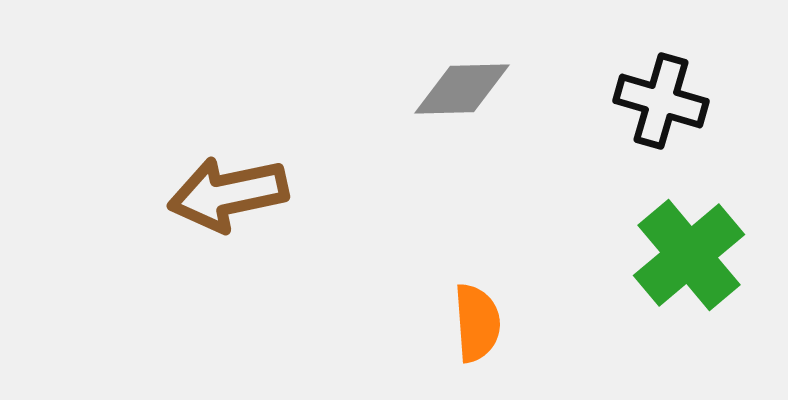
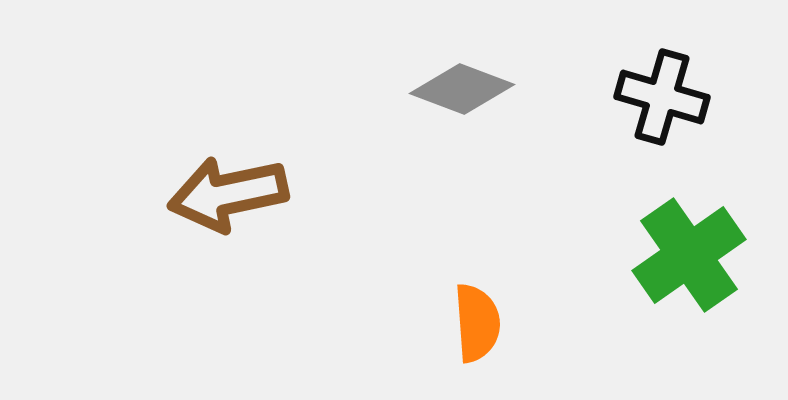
gray diamond: rotated 22 degrees clockwise
black cross: moved 1 px right, 4 px up
green cross: rotated 5 degrees clockwise
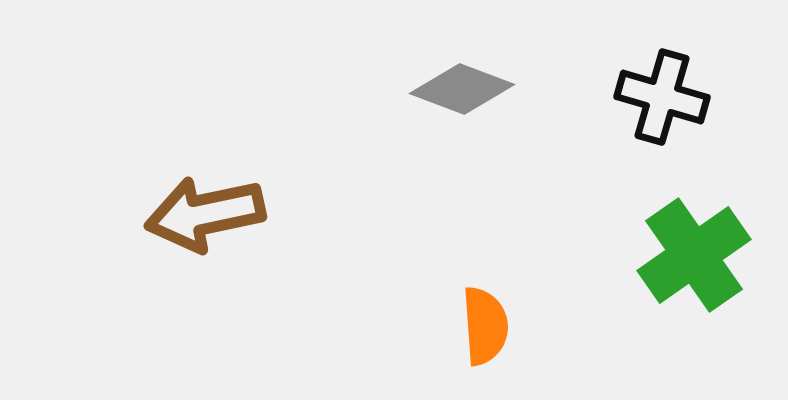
brown arrow: moved 23 px left, 20 px down
green cross: moved 5 px right
orange semicircle: moved 8 px right, 3 px down
